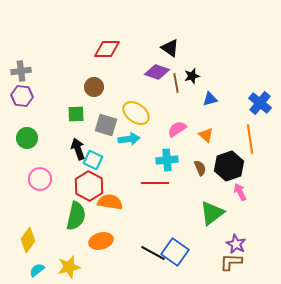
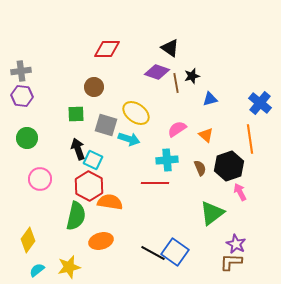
cyan arrow: rotated 25 degrees clockwise
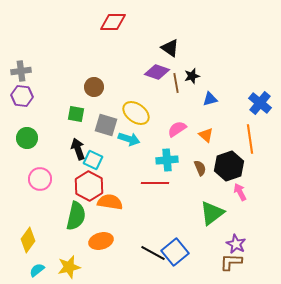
red diamond: moved 6 px right, 27 px up
green square: rotated 12 degrees clockwise
blue square: rotated 16 degrees clockwise
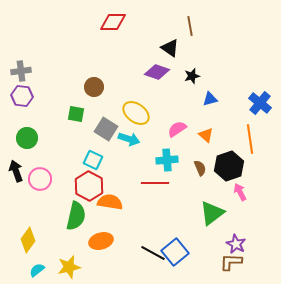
brown line: moved 14 px right, 57 px up
gray square: moved 4 px down; rotated 15 degrees clockwise
black arrow: moved 62 px left, 22 px down
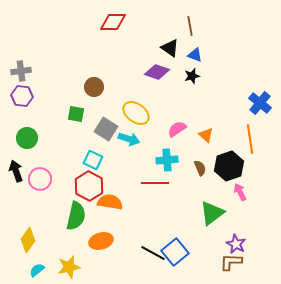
blue triangle: moved 15 px left, 44 px up; rotated 35 degrees clockwise
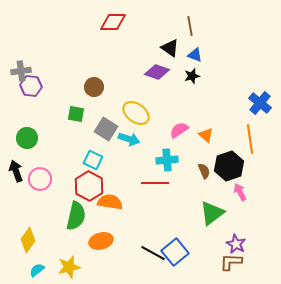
purple hexagon: moved 9 px right, 10 px up
pink semicircle: moved 2 px right, 1 px down
brown semicircle: moved 4 px right, 3 px down
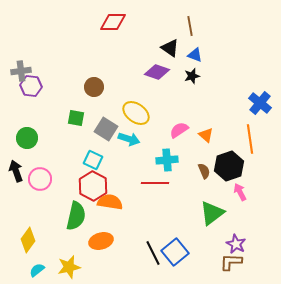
green square: moved 4 px down
red hexagon: moved 4 px right
black line: rotated 35 degrees clockwise
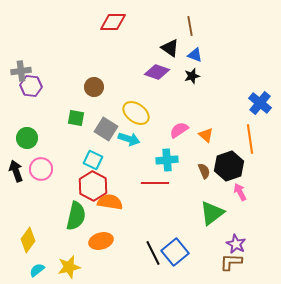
pink circle: moved 1 px right, 10 px up
